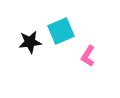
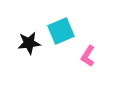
black star: moved 1 px left, 1 px down
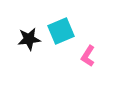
black star: moved 4 px up
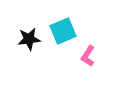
cyan square: moved 2 px right
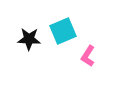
black star: rotated 10 degrees clockwise
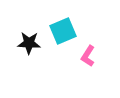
black star: moved 4 px down
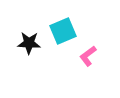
pink L-shape: rotated 20 degrees clockwise
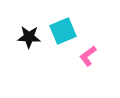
black star: moved 6 px up
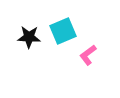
pink L-shape: moved 1 px up
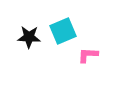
pink L-shape: rotated 40 degrees clockwise
